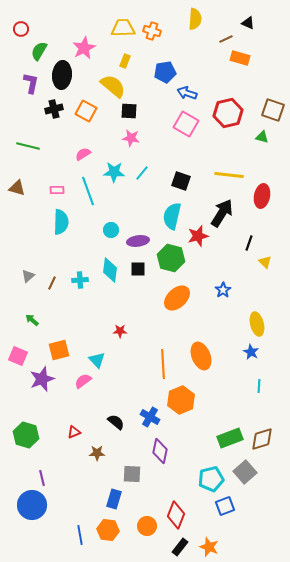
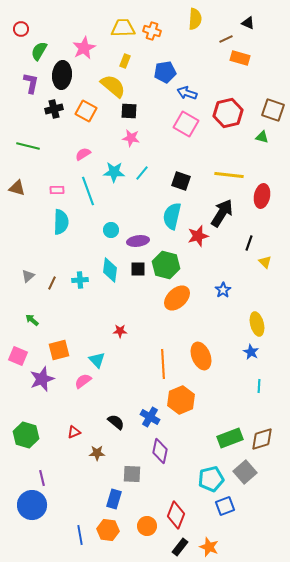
green hexagon at (171, 258): moved 5 px left, 7 px down
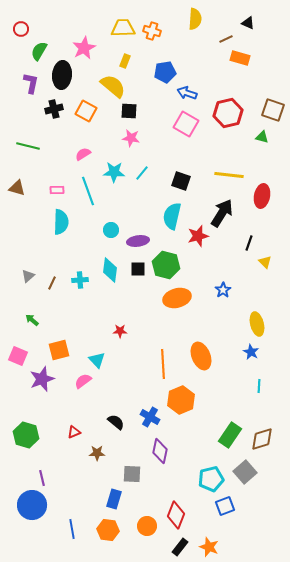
orange ellipse at (177, 298): rotated 28 degrees clockwise
green rectangle at (230, 438): moved 3 px up; rotated 35 degrees counterclockwise
blue line at (80, 535): moved 8 px left, 6 px up
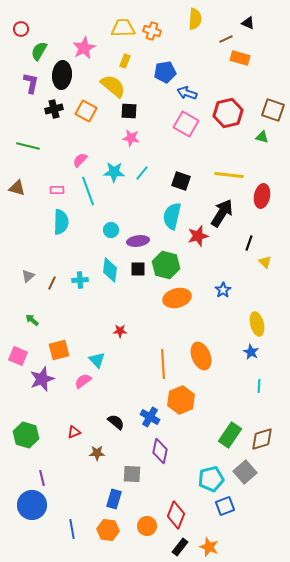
pink semicircle at (83, 154): moved 3 px left, 6 px down; rotated 14 degrees counterclockwise
